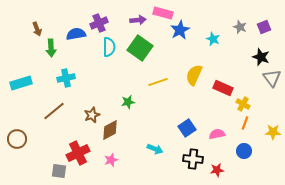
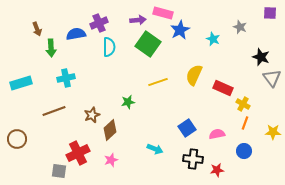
purple square: moved 6 px right, 14 px up; rotated 24 degrees clockwise
green square: moved 8 px right, 4 px up
brown line: rotated 20 degrees clockwise
brown diamond: rotated 15 degrees counterclockwise
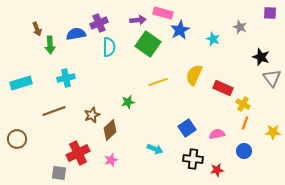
green arrow: moved 1 px left, 3 px up
gray square: moved 2 px down
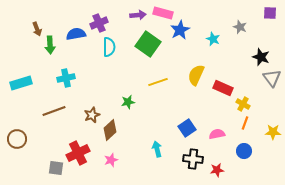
purple arrow: moved 5 px up
yellow semicircle: moved 2 px right
cyan arrow: moved 2 px right; rotated 126 degrees counterclockwise
gray square: moved 3 px left, 5 px up
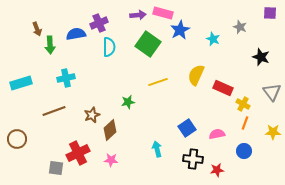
gray triangle: moved 14 px down
pink star: rotated 24 degrees clockwise
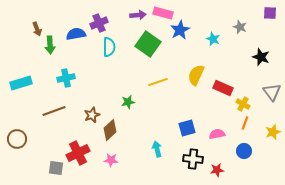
blue square: rotated 18 degrees clockwise
yellow star: rotated 21 degrees counterclockwise
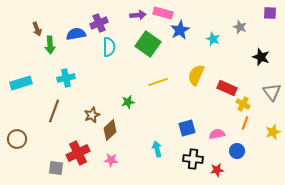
red rectangle: moved 4 px right
brown line: rotated 50 degrees counterclockwise
blue circle: moved 7 px left
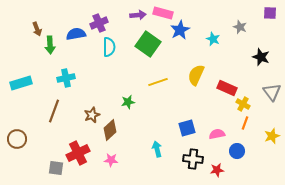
yellow star: moved 1 px left, 4 px down
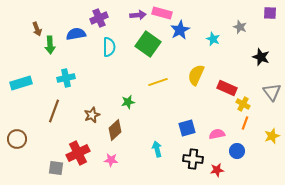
pink rectangle: moved 1 px left
purple cross: moved 5 px up
brown diamond: moved 5 px right
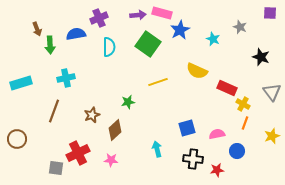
yellow semicircle: moved 1 px right, 4 px up; rotated 90 degrees counterclockwise
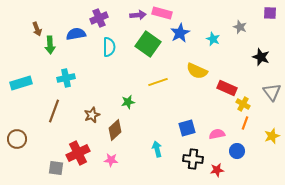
blue star: moved 3 px down
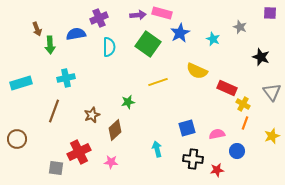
red cross: moved 1 px right, 1 px up
pink star: moved 2 px down
